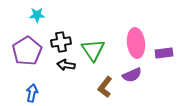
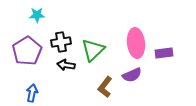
green triangle: rotated 20 degrees clockwise
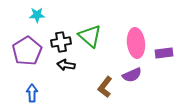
green triangle: moved 3 px left, 14 px up; rotated 35 degrees counterclockwise
blue arrow: rotated 12 degrees counterclockwise
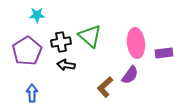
purple semicircle: moved 2 px left; rotated 30 degrees counterclockwise
brown L-shape: rotated 10 degrees clockwise
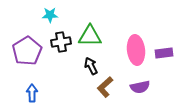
cyan star: moved 13 px right
green triangle: rotated 40 degrees counterclockwise
pink ellipse: moved 7 px down
black arrow: moved 25 px right, 1 px down; rotated 54 degrees clockwise
purple semicircle: moved 10 px right, 12 px down; rotated 42 degrees clockwise
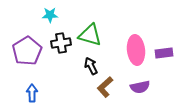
green triangle: moved 1 px up; rotated 15 degrees clockwise
black cross: moved 1 px down
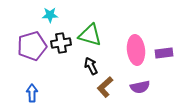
purple pentagon: moved 5 px right, 5 px up; rotated 16 degrees clockwise
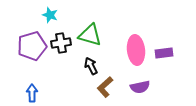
cyan star: rotated 21 degrees clockwise
